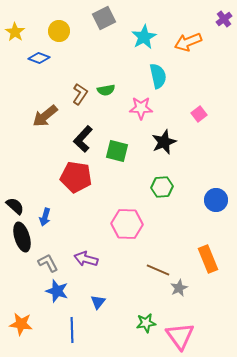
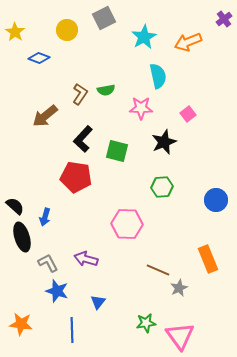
yellow circle: moved 8 px right, 1 px up
pink square: moved 11 px left
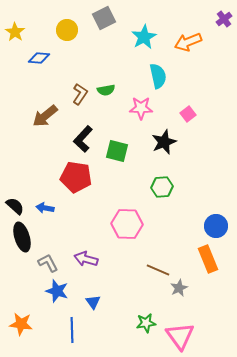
blue diamond: rotated 15 degrees counterclockwise
blue circle: moved 26 px down
blue arrow: moved 9 px up; rotated 84 degrees clockwise
blue triangle: moved 5 px left; rotated 14 degrees counterclockwise
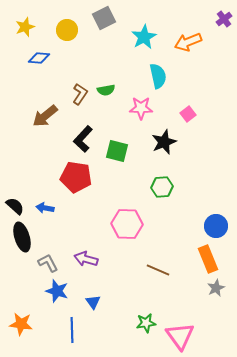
yellow star: moved 10 px right, 5 px up; rotated 18 degrees clockwise
gray star: moved 37 px right
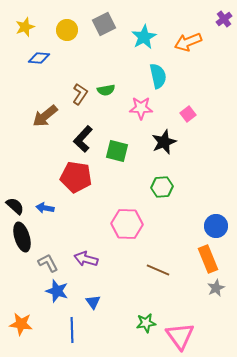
gray square: moved 6 px down
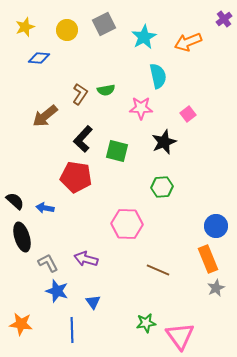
black semicircle: moved 5 px up
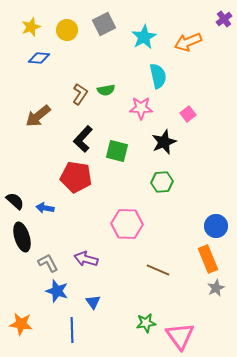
yellow star: moved 6 px right
brown arrow: moved 7 px left
green hexagon: moved 5 px up
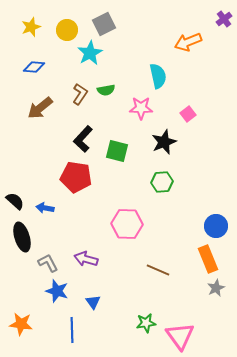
cyan star: moved 54 px left, 16 px down
blue diamond: moved 5 px left, 9 px down
brown arrow: moved 2 px right, 8 px up
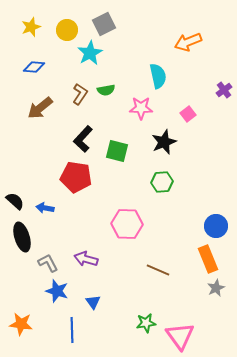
purple cross: moved 71 px down
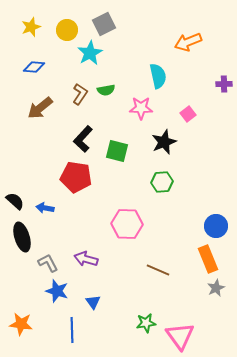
purple cross: moved 6 px up; rotated 35 degrees clockwise
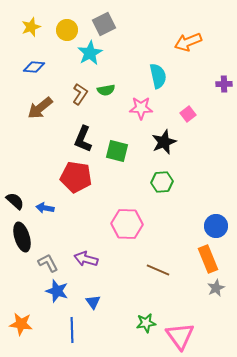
black L-shape: rotated 20 degrees counterclockwise
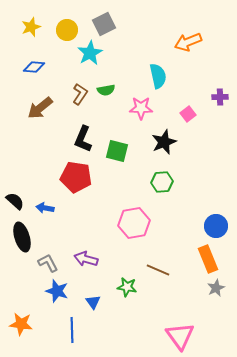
purple cross: moved 4 px left, 13 px down
pink hexagon: moved 7 px right, 1 px up; rotated 12 degrees counterclockwise
green star: moved 19 px left, 36 px up; rotated 18 degrees clockwise
